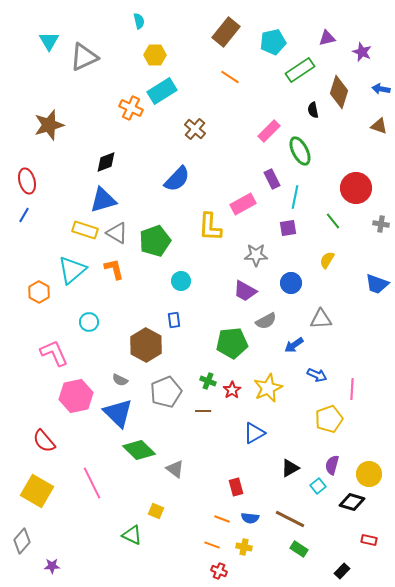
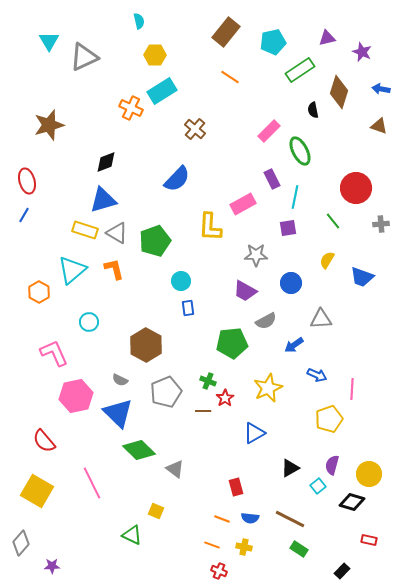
gray cross at (381, 224): rotated 14 degrees counterclockwise
blue trapezoid at (377, 284): moved 15 px left, 7 px up
blue rectangle at (174, 320): moved 14 px right, 12 px up
red star at (232, 390): moved 7 px left, 8 px down
gray diamond at (22, 541): moved 1 px left, 2 px down
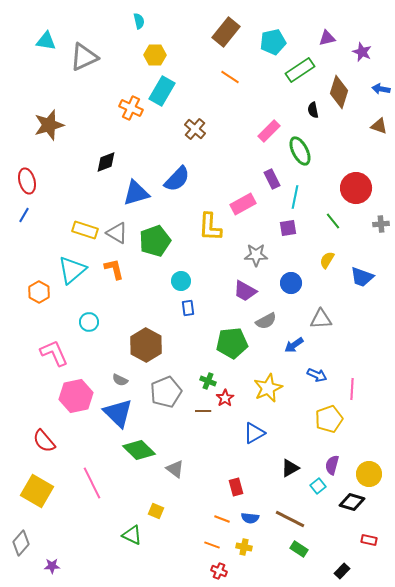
cyan triangle at (49, 41): moved 3 px left; rotated 50 degrees counterclockwise
cyan rectangle at (162, 91): rotated 28 degrees counterclockwise
blue triangle at (103, 200): moved 33 px right, 7 px up
